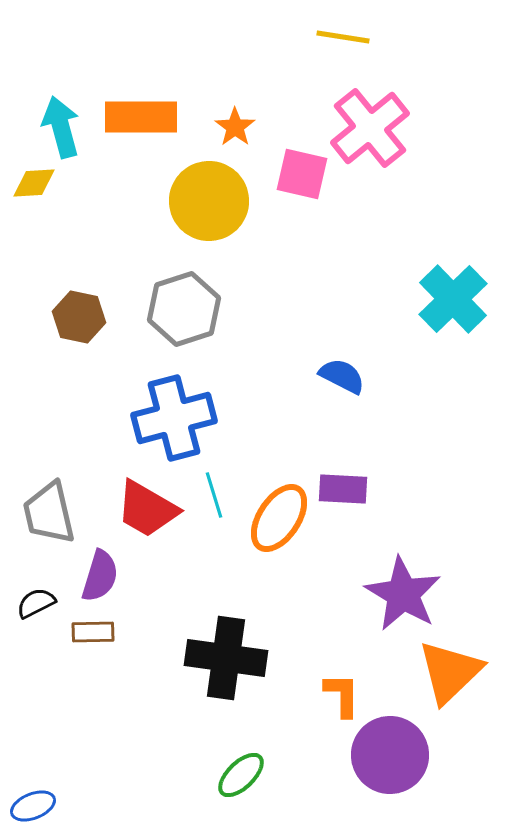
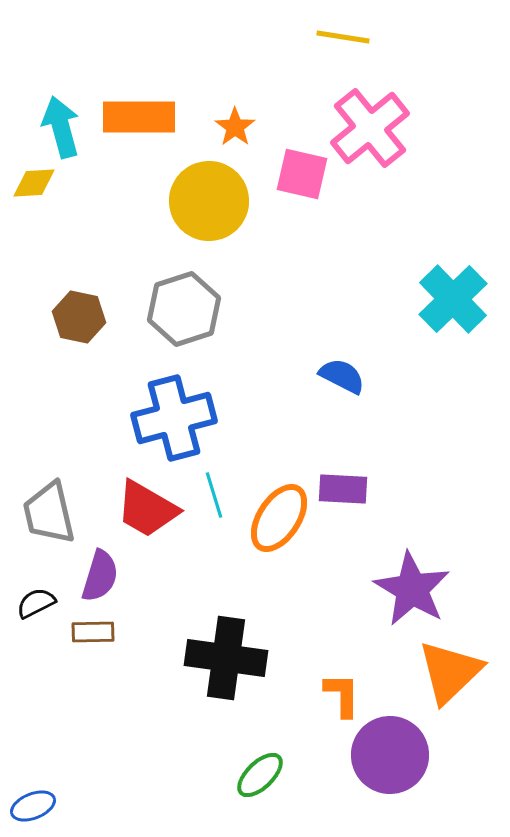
orange rectangle: moved 2 px left
purple star: moved 9 px right, 5 px up
green ellipse: moved 19 px right
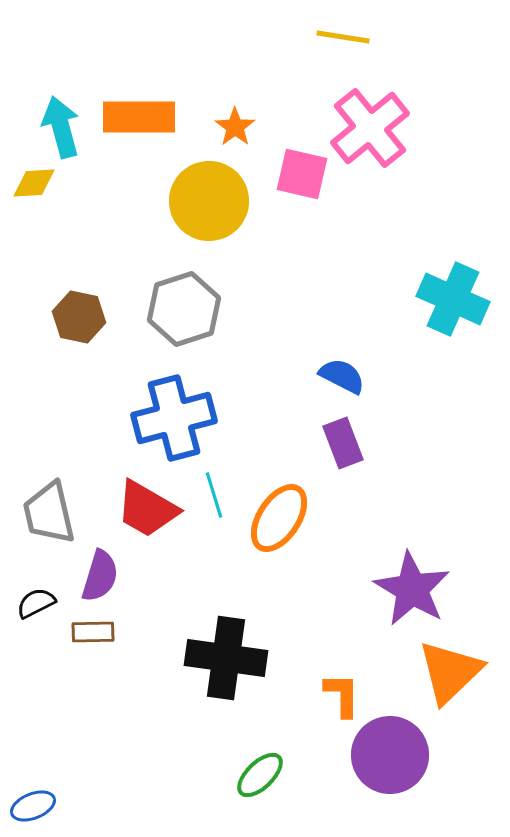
cyan cross: rotated 22 degrees counterclockwise
purple rectangle: moved 46 px up; rotated 66 degrees clockwise
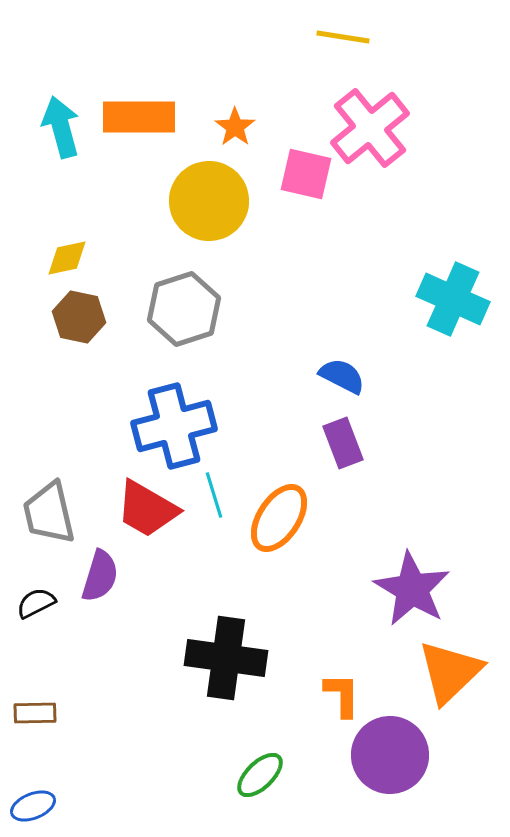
pink square: moved 4 px right
yellow diamond: moved 33 px right, 75 px down; rotated 9 degrees counterclockwise
blue cross: moved 8 px down
brown rectangle: moved 58 px left, 81 px down
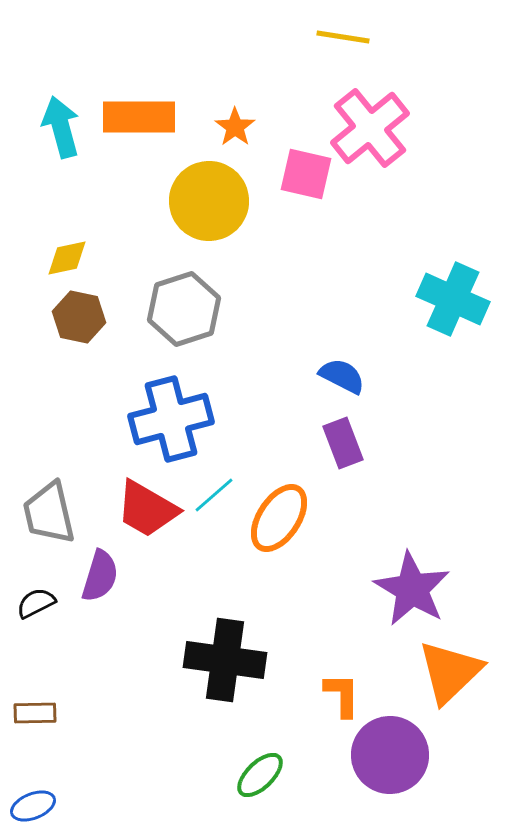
blue cross: moved 3 px left, 7 px up
cyan line: rotated 66 degrees clockwise
black cross: moved 1 px left, 2 px down
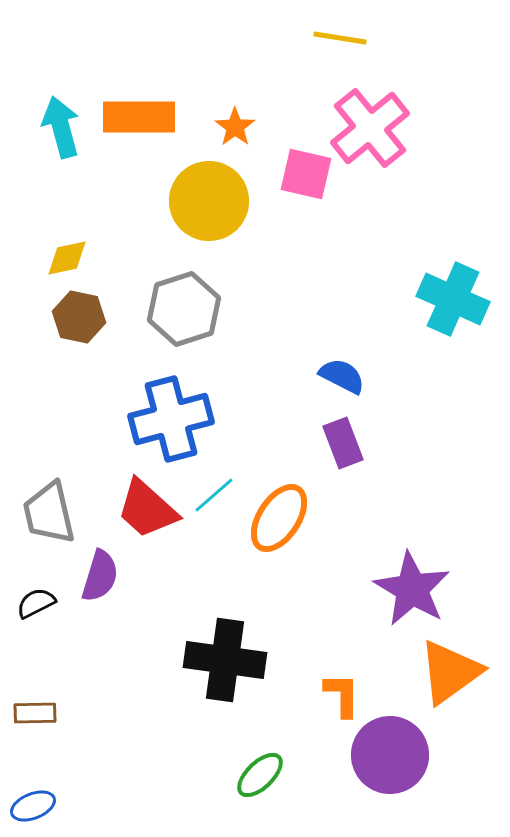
yellow line: moved 3 px left, 1 px down
red trapezoid: rotated 12 degrees clockwise
orange triangle: rotated 8 degrees clockwise
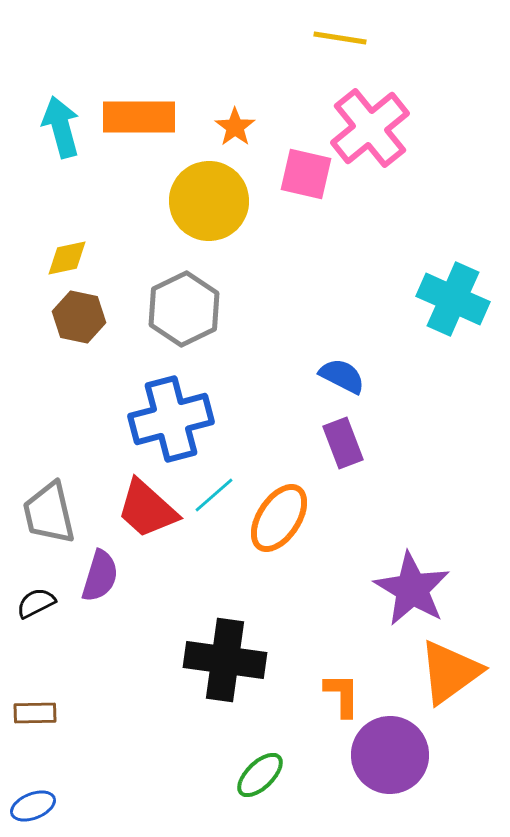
gray hexagon: rotated 8 degrees counterclockwise
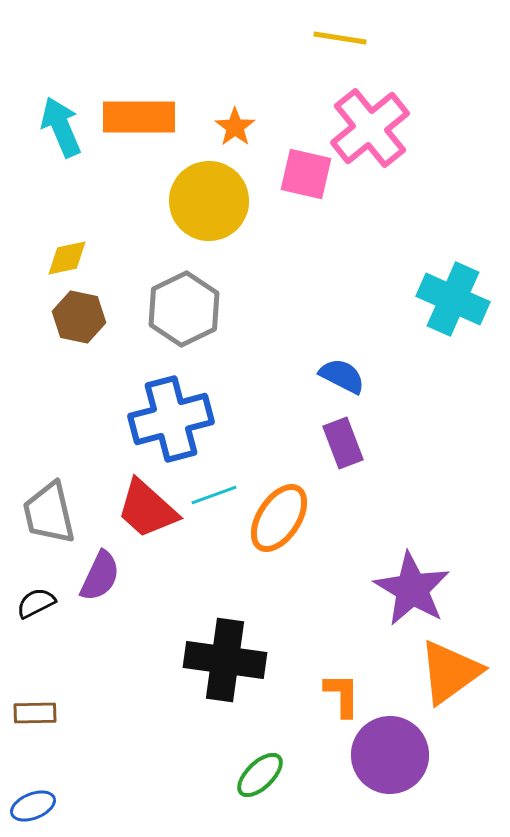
cyan arrow: rotated 8 degrees counterclockwise
cyan line: rotated 21 degrees clockwise
purple semicircle: rotated 8 degrees clockwise
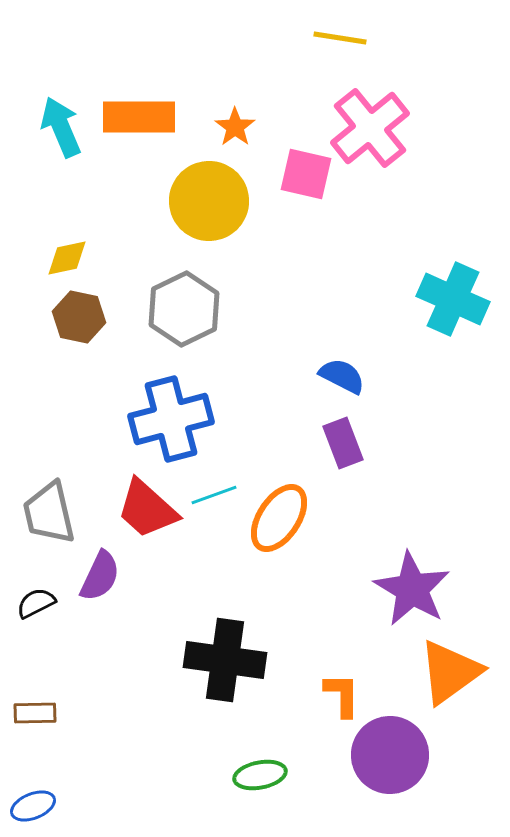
green ellipse: rotated 33 degrees clockwise
